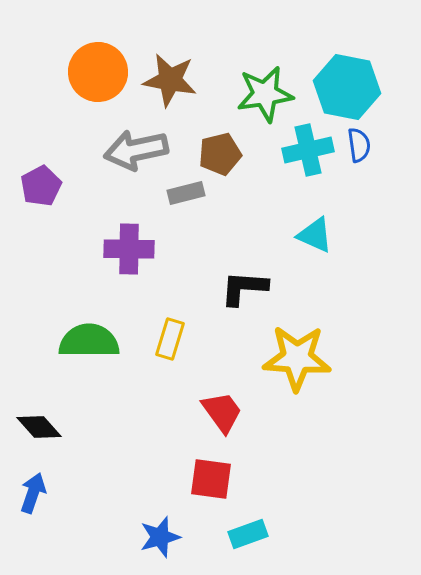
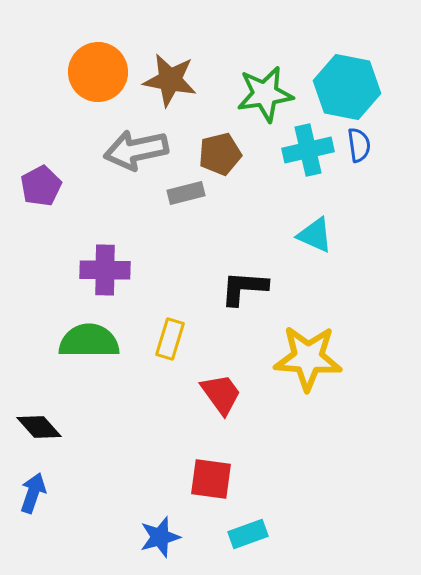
purple cross: moved 24 px left, 21 px down
yellow star: moved 11 px right
red trapezoid: moved 1 px left, 18 px up
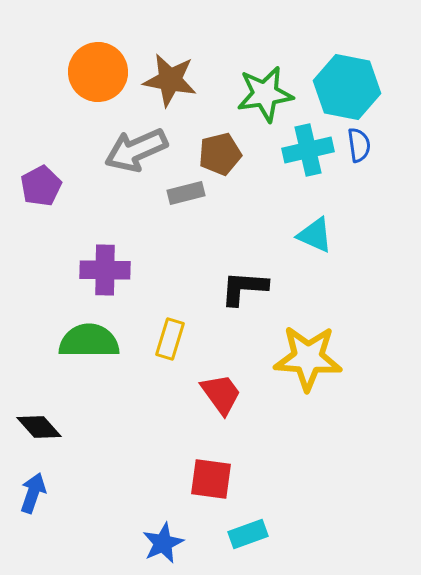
gray arrow: rotated 12 degrees counterclockwise
blue star: moved 3 px right, 6 px down; rotated 9 degrees counterclockwise
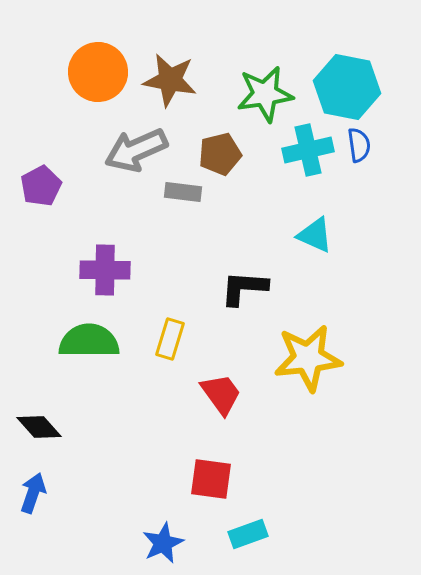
gray rectangle: moved 3 px left, 1 px up; rotated 21 degrees clockwise
yellow star: rotated 10 degrees counterclockwise
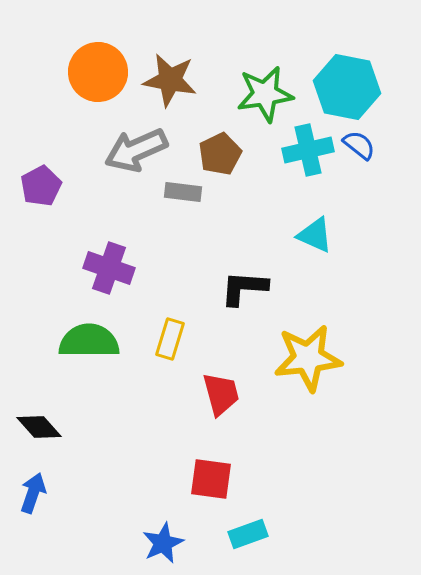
blue semicircle: rotated 44 degrees counterclockwise
brown pentagon: rotated 12 degrees counterclockwise
purple cross: moved 4 px right, 2 px up; rotated 18 degrees clockwise
red trapezoid: rotated 21 degrees clockwise
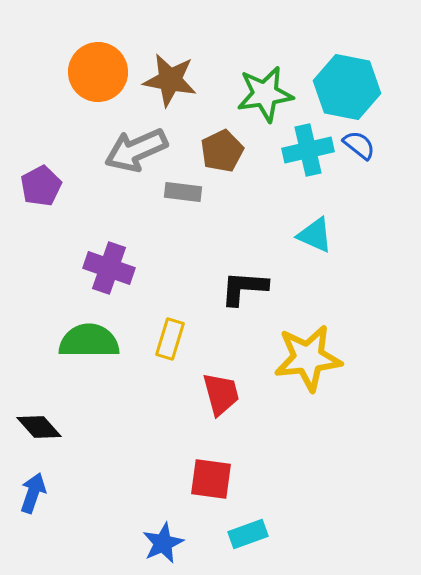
brown pentagon: moved 2 px right, 3 px up
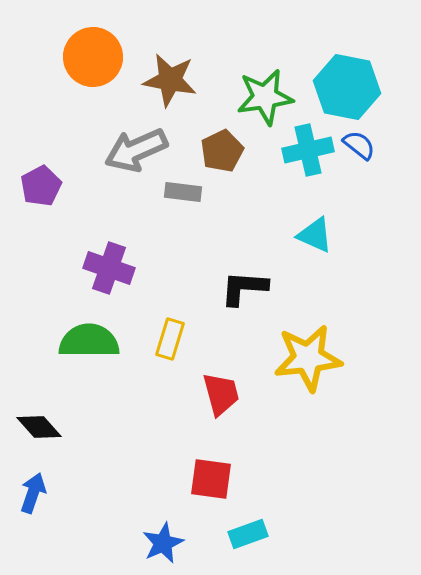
orange circle: moved 5 px left, 15 px up
green star: moved 3 px down
